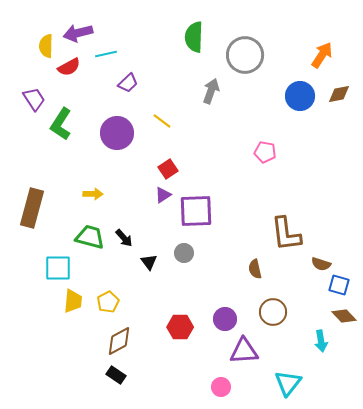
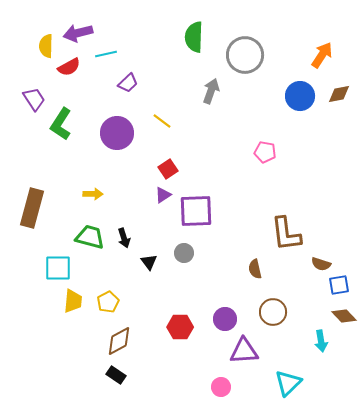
black arrow at (124, 238): rotated 24 degrees clockwise
blue square at (339, 285): rotated 25 degrees counterclockwise
cyan triangle at (288, 383): rotated 8 degrees clockwise
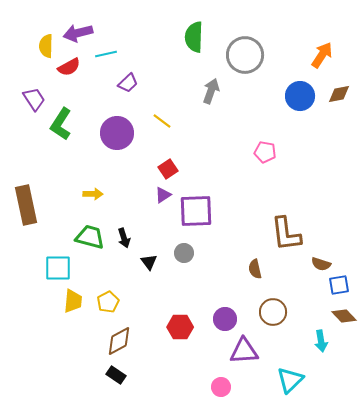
brown rectangle at (32, 208): moved 6 px left, 3 px up; rotated 27 degrees counterclockwise
cyan triangle at (288, 383): moved 2 px right, 3 px up
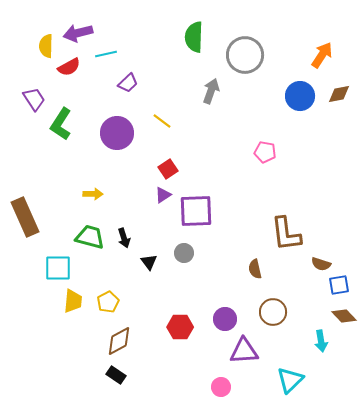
brown rectangle at (26, 205): moved 1 px left, 12 px down; rotated 12 degrees counterclockwise
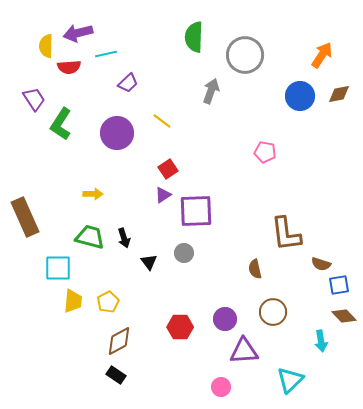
red semicircle at (69, 67): rotated 25 degrees clockwise
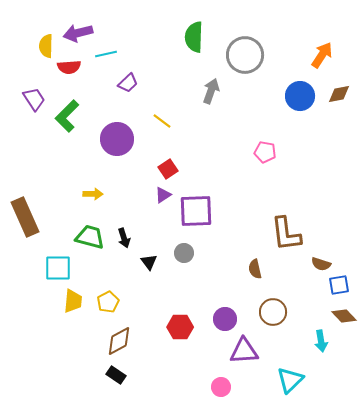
green L-shape at (61, 124): moved 6 px right, 8 px up; rotated 12 degrees clockwise
purple circle at (117, 133): moved 6 px down
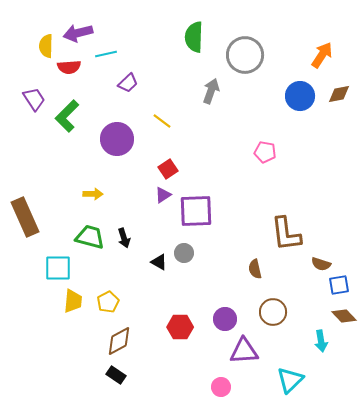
black triangle at (149, 262): moved 10 px right; rotated 24 degrees counterclockwise
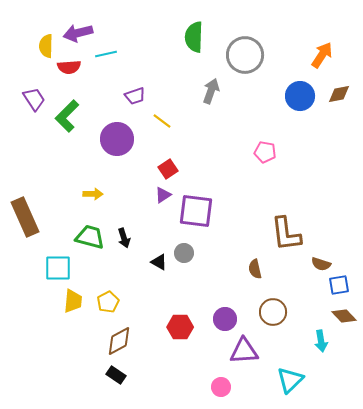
purple trapezoid at (128, 83): moved 7 px right, 13 px down; rotated 25 degrees clockwise
purple square at (196, 211): rotated 9 degrees clockwise
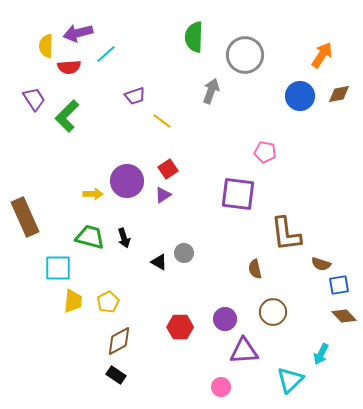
cyan line at (106, 54): rotated 30 degrees counterclockwise
purple circle at (117, 139): moved 10 px right, 42 px down
purple square at (196, 211): moved 42 px right, 17 px up
cyan arrow at (321, 341): moved 13 px down; rotated 35 degrees clockwise
